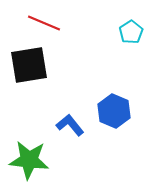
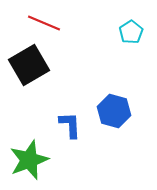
black square: rotated 21 degrees counterclockwise
blue hexagon: rotated 8 degrees counterclockwise
blue L-shape: rotated 36 degrees clockwise
green star: rotated 27 degrees counterclockwise
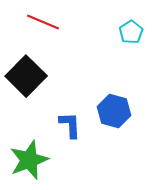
red line: moved 1 px left, 1 px up
black square: moved 3 px left, 11 px down; rotated 15 degrees counterclockwise
